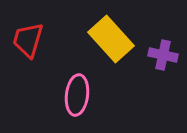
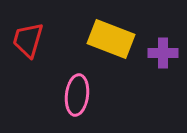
yellow rectangle: rotated 27 degrees counterclockwise
purple cross: moved 2 px up; rotated 12 degrees counterclockwise
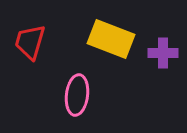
red trapezoid: moved 2 px right, 2 px down
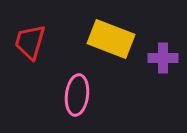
purple cross: moved 5 px down
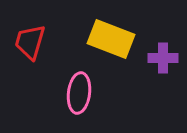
pink ellipse: moved 2 px right, 2 px up
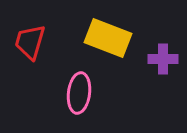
yellow rectangle: moved 3 px left, 1 px up
purple cross: moved 1 px down
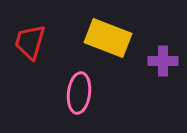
purple cross: moved 2 px down
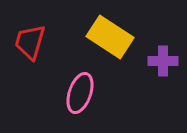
yellow rectangle: moved 2 px right, 1 px up; rotated 12 degrees clockwise
pink ellipse: moved 1 px right; rotated 12 degrees clockwise
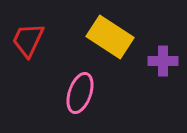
red trapezoid: moved 2 px left, 2 px up; rotated 9 degrees clockwise
